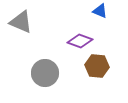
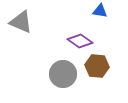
blue triangle: rotated 14 degrees counterclockwise
purple diamond: rotated 15 degrees clockwise
gray circle: moved 18 px right, 1 px down
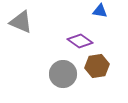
brown hexagon: rotated 15 degrees counterclockwise
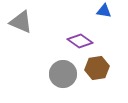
blue triangle: moved 4 px right
brown hexagon: moved 2 px down
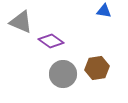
purple diamond: moved 29 px left
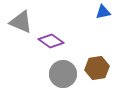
blue triangle: moved 1 px left, 1 px down; rotated 21 degrees counterclockwise
